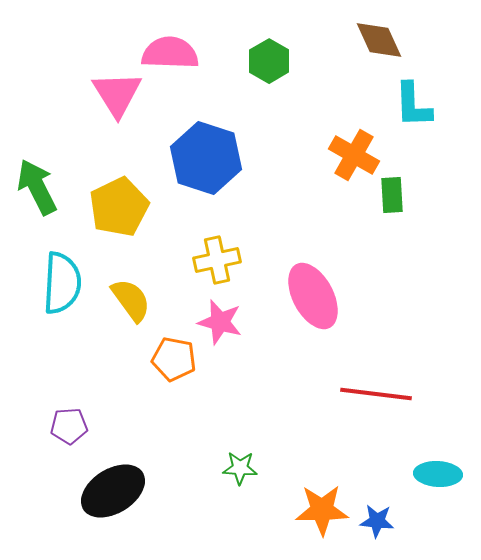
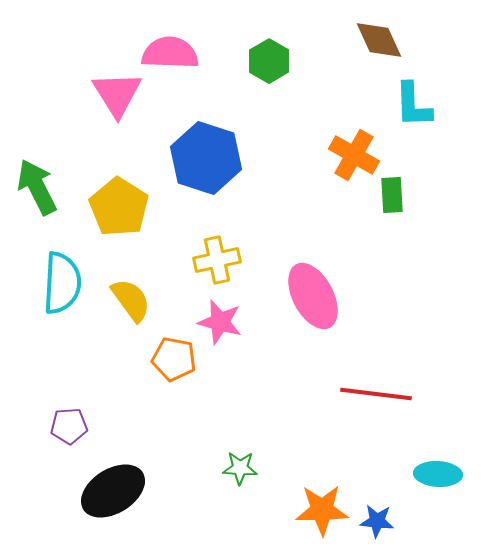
yellow pentagon: rotated 14 degrees counterclockwise
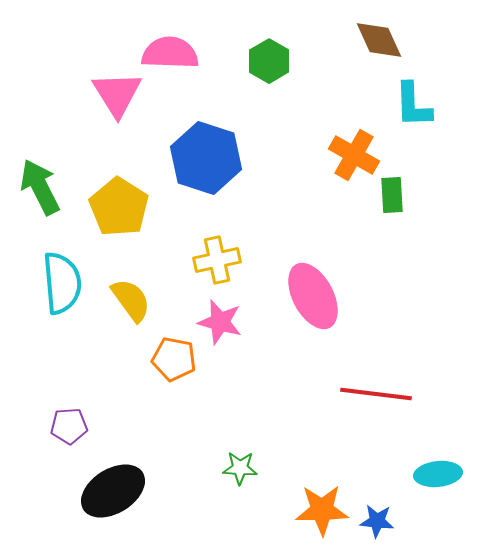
green arrow: moved 3 px right
cyan semicircle: rotated 8 degrees counterclockwise
cyan ellipse: rotated 9 degrees counterclockwise
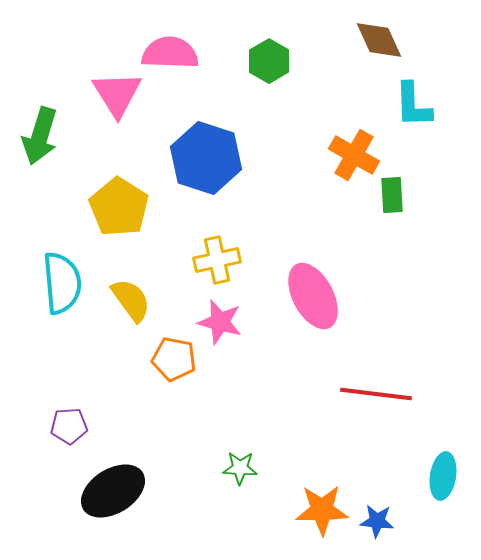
green arrow: moved 51 px up; rotated 136 degrees counterclockwise
cyan ellipse: moved 5 px right, 2 px down; rotated 75 degrees counterclockwise
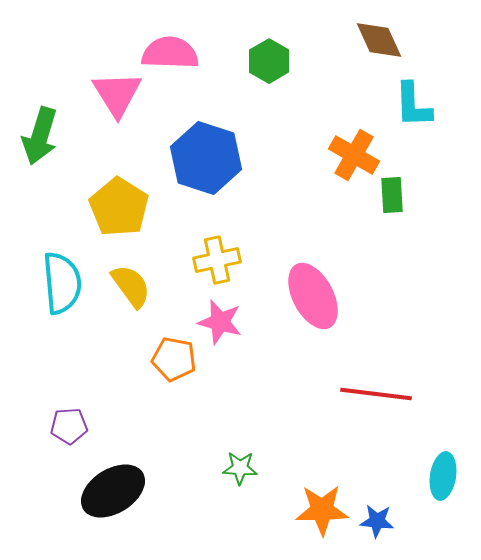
yellow semicircle: moved 14 px up
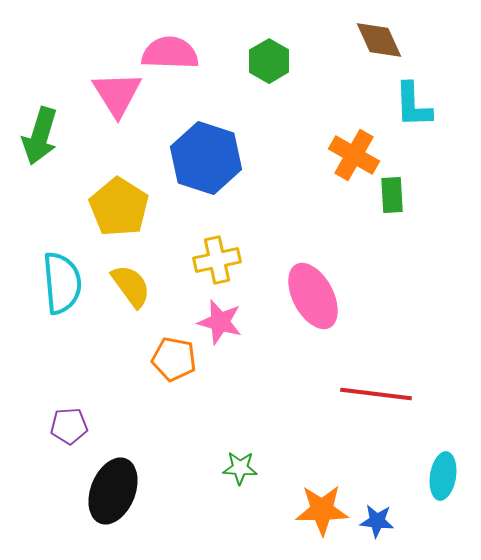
black ellipse: rotated 36 degrees counterclockwise
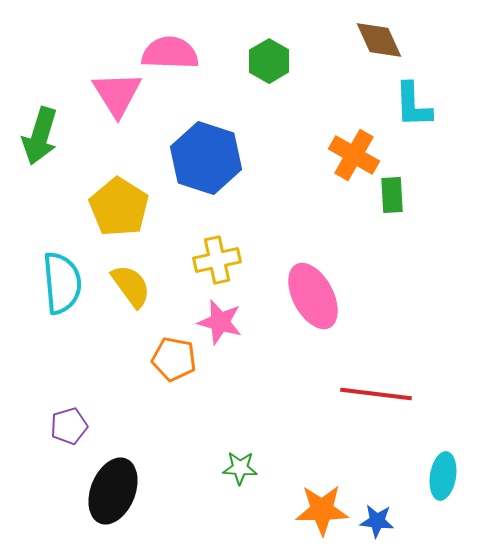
purple pentagon: rotated 12 degrees counterclockwise
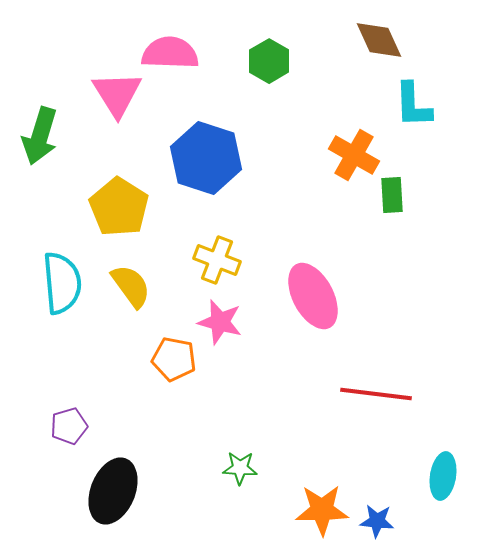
yellow cross: rotated 33 degrees clockwise
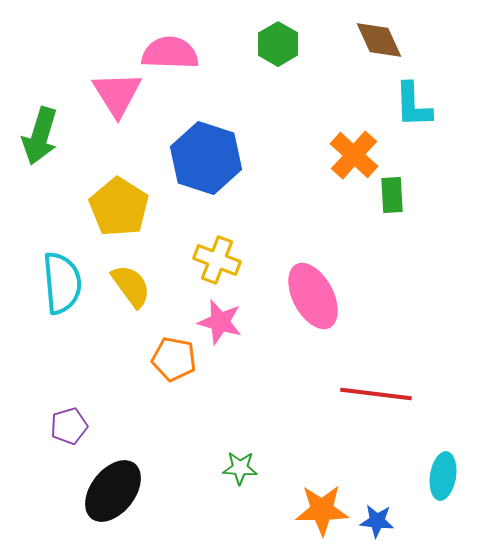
green hexagon: moved 9 px right, 17 px up
orange cross: rotated 12 degrees clockwise
black ellipse: rotated 16 degrees clockwise
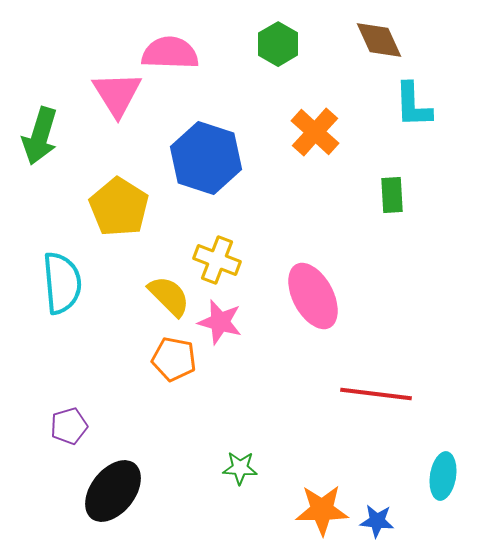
orange cross: moved 39 px left, 23 px up
yellow semicircle: moved 38 px right, 10 px down; rotated 9 degrees counterclockwise
